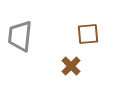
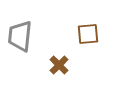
brown cross: moved 12 px left, 1 px up
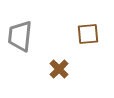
brown cross: moved 4 px down
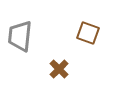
brown square: moved 1 px up; rotated 25 degrees clockwise
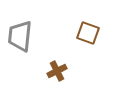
brown cross: moved 2 px left, 2 px down; rotated 18 degrees clockwise
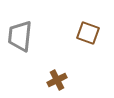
brown cross: moved 9 px down
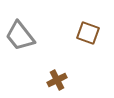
gray trapezoid: rotated 44 degrees counterclockwise
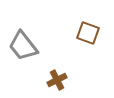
gray trapezoid: moved 3 px right, 10 px down
